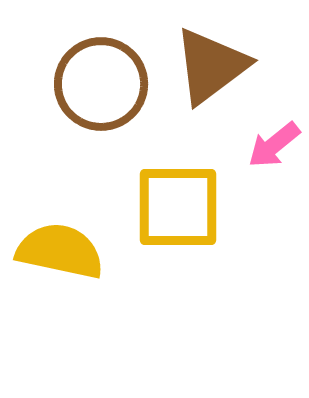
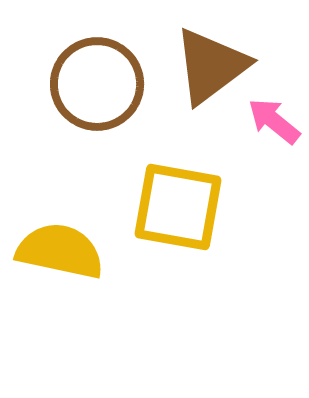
brown circle: moved 4 px left
pink arrow: moved 24 px up; rotated 78 degrees clockwise
yellow square: rotated 10 degrees clockwise
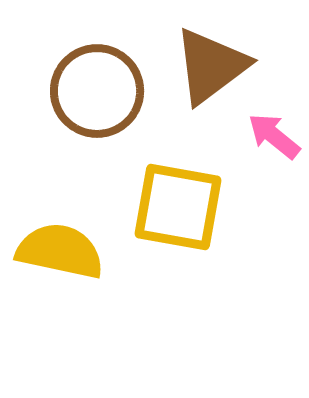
brown circle: moved 7 px down
pink arrow: moved 15 px down
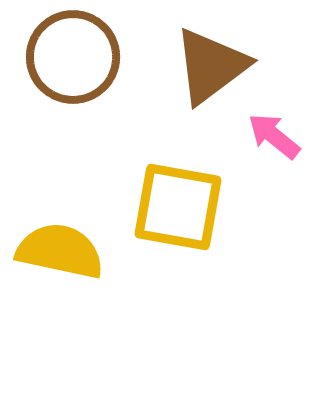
brown circle: moved 24 px left, 34 px up
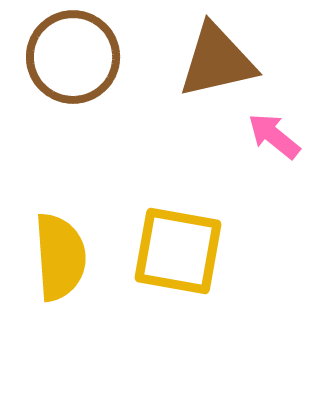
brown triangle: moved 6 px right, 5 px up; rotated 24 degrees clockwise
yellow square: moved 44 px down
yellow semicircle: moved 6 px down; rotated 74 degrees clockwise
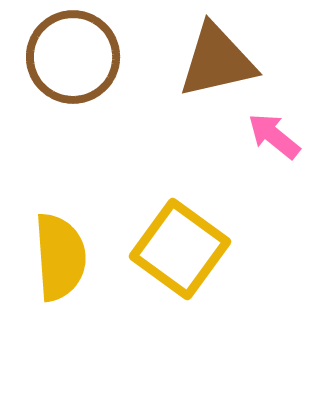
yellow square: moved 2 px right, 2 px up; rotated 26 degrees clockwise
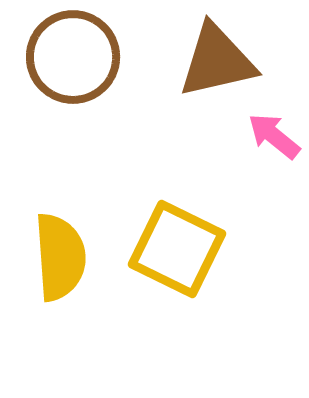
yellow square: moved 3 px left; rotated 10 degrees counterclockwise
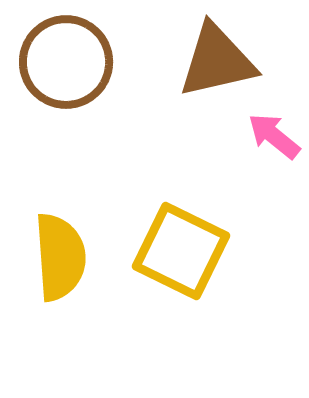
brown circle: moved 7 px left, 5 px down
yellow square: moved 4 px right, 2 px down
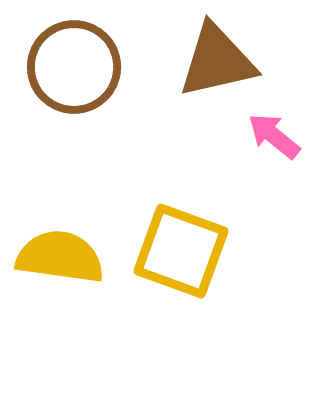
brown circle: moved 8 px right, 5 px down
yellow square: rotated 6 degrees counterclockwise
yellow semicircle: rotated 78 degrees counterclockwise
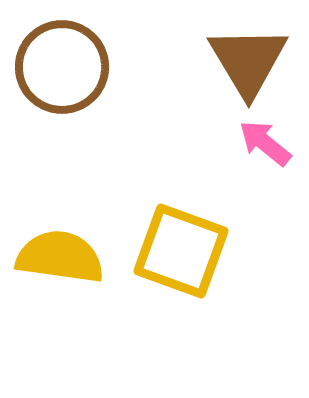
brown triangle: moved 31 px right; rotated 48 degrees counterclockwise
brown circle: moved 12 px left
pink arrow: moved 9 px left, 7 px down
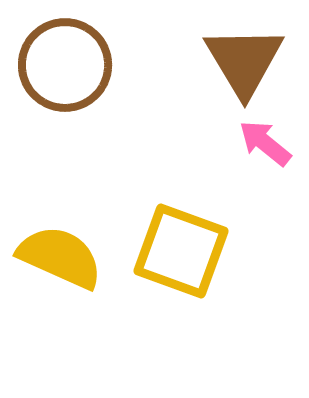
brown triangle: moved 4 px left
brown circle: moved 3 px right, 2 px up
yellow semicircle: rotated 16 degrees clockwise
